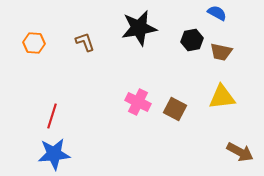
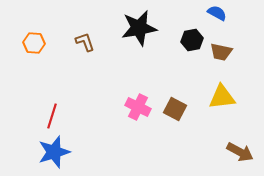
pink cross: moved 5 px down
blue star: moved 2 px up; rotated 12 degrees counterclockwise
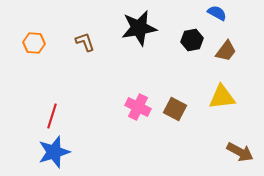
brown trapezoid: moved 5 px right, 1 px up; rotated 65 degrees counterclockwise
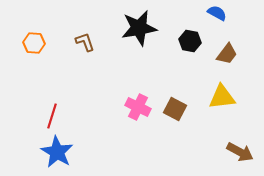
black hexagon: moved 2 px left, 1 px down; rotated 20 degrees clockwise
brown trapezoid: moved 1 px right, 3 px down
blue star: moved 3 px right; rotated 24 degrees counterclockwise
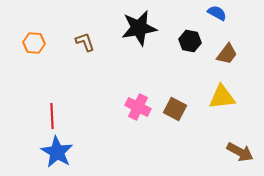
red line: rotated 20 degrees counterclockwise
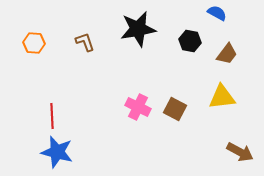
black star: moved 1 px left, 1 px down
blue star: rotated 16 degrees counterclockwise
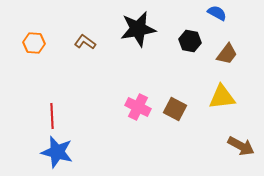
brown L-shape: rotated 35 degrees counterclockwise
brown arrow: moved 1 px right, 6 px up
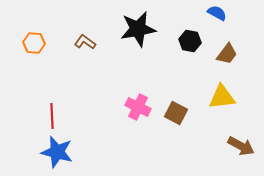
brown square: moved 1 px right, 4 px down
